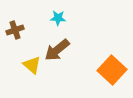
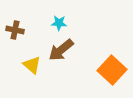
cyan star: moved 1 px right, 5 px down
brown cross: rotated 30 degrees clockwise
brown arrow: moved 4 px right
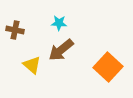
orange square: moved 4 px left, 3 px up
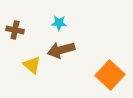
brown arrow: rotated 24 degrees clockwise
orange square: moved 2 px right, 8 px down
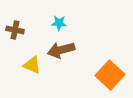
yellow triangle: rotated 18 degrees counterclockwise
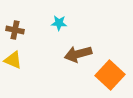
brown arrow: moved 17 px right, 4 px down
yellow triangle: moved 19 px left, 5 px up
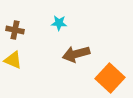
brown arrow: moved 2 px left
orange square: moved 3 px down
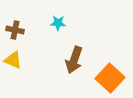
cyan star: moved 1 px left
brown arrow: moved 2 px left, 6 px down; rotated 56 degrees counterclockwise
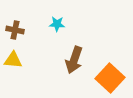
cyan star: moved 1 px left, 1 px down
yellow triangle: rotated 18 degrees counterclockwise
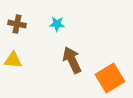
brown cross: moved 2 px right, 6 px up
brown arrow: moved 2 px left; rotated 136 degrees clockwise
orange square: rotated 16 degrees clockwise
